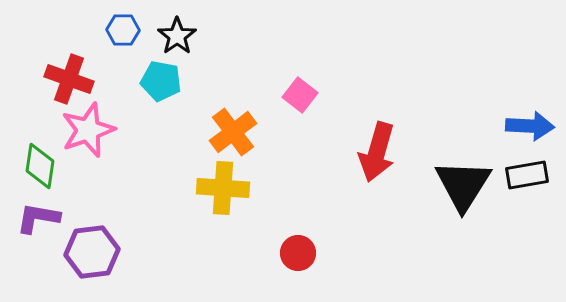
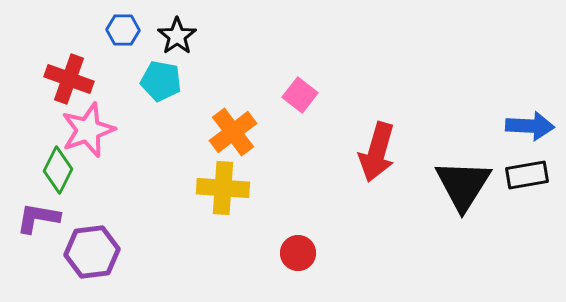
green diamond: moved 18 px right, 4 px down; rotated 18 degrees clockwise
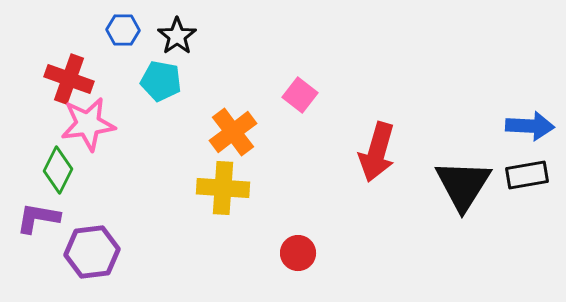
pink star: moved 6 px up; rotated 12 degrees clockwise
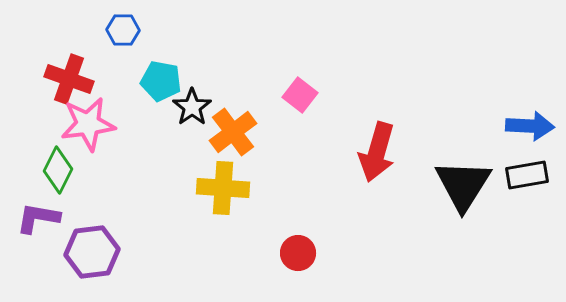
black star: moved 15 px right, 71 px down
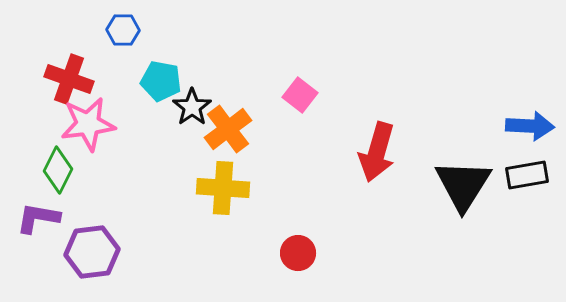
orange cross: moved 5 px left, 3 px up
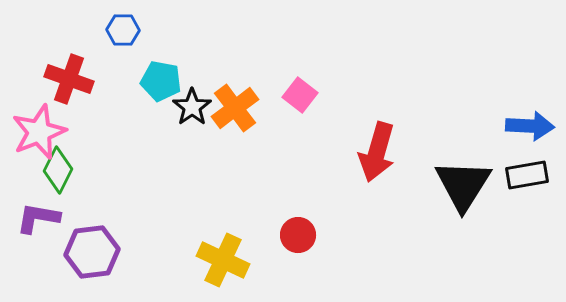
pink star: moved 49 px left, 8 px down; rotated 14 degrees counterclockwise
orange cross: moved 7 px right, 21 px up
yellow cross: moved 72 px down; rotated 21 degrees clockwise
red circle: moved 18 px up
